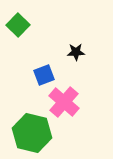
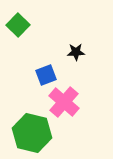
blue square: moved 2 px right
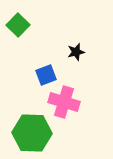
black star: rotated 12 degrees counterclockwise
pink cross: rotated 24 degrees counterclockwise
green hexagon: rotated 12 degrees counterclockwise
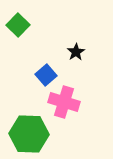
black star: rotated 18 degrees counterclockwise
blue square: rotated 20 degrees counterclockwise
green hexagon: moved 3 px left, 1 px down
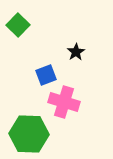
blue square: rotated 20 degrees clockwise
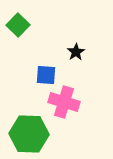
blue square: rotated 25 degrees clockwise
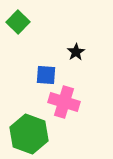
green square: moved 3 px up
green hexagon: rotated 18 degrees clockwise
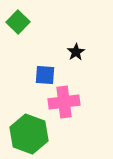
blue square: moved 1 px left
pink cross: rotated 24 degrees counterclockwise
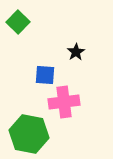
green hexagon: rotated 9 degrees counterclockwise
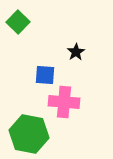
pink cross: rotated 12 degrees clockwise
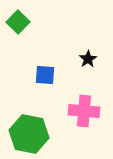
black star: moved 12 px right, 7 px down
pink cross: moved 20 px right, 9 px down
